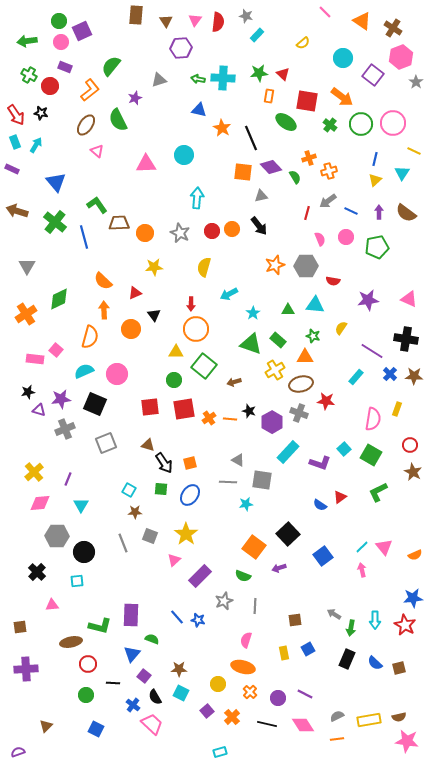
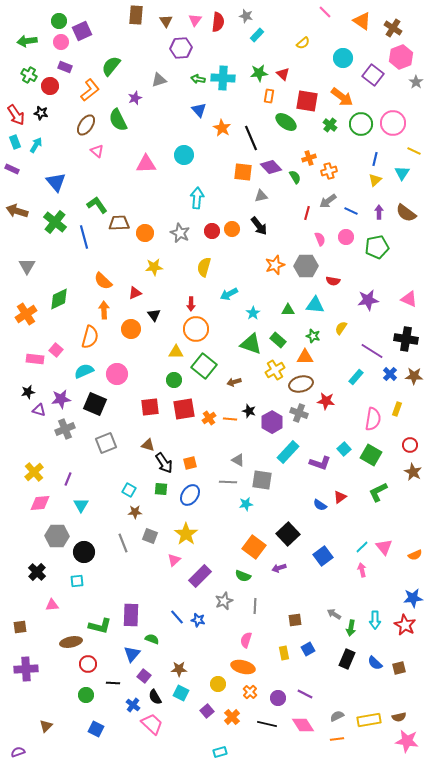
blue triangle at (199, 110): rotated 35 degrees clockwise
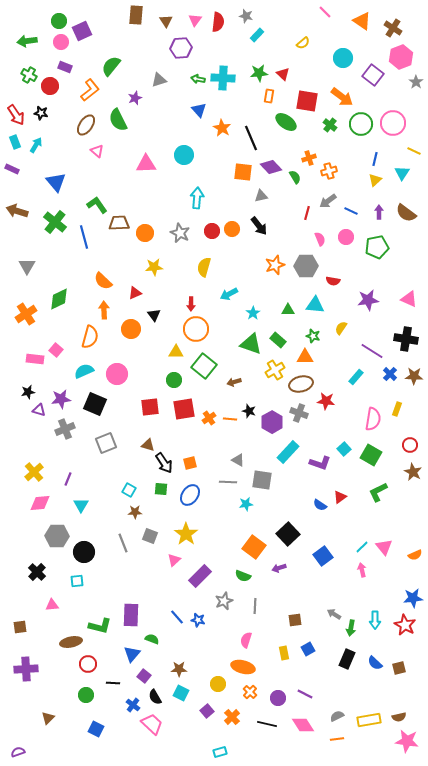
brown triangle at (46, 726): moved 2 px right, 8 px up
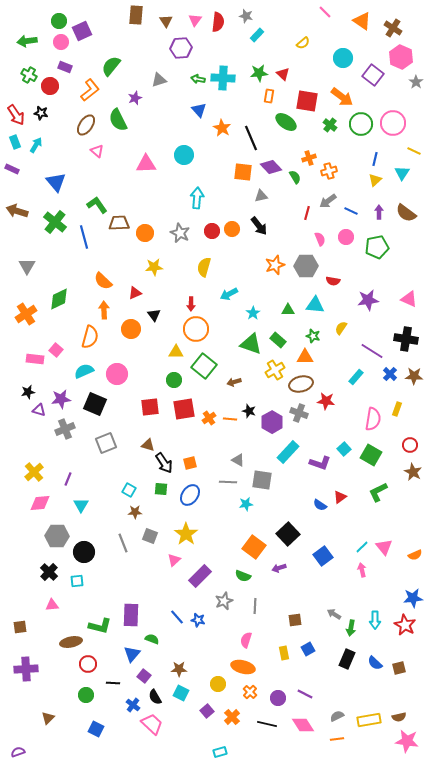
pink hexagon at (401, 57): rotated 15 degrees counterclockwise
black cross at (37, 572): moved 12 px right
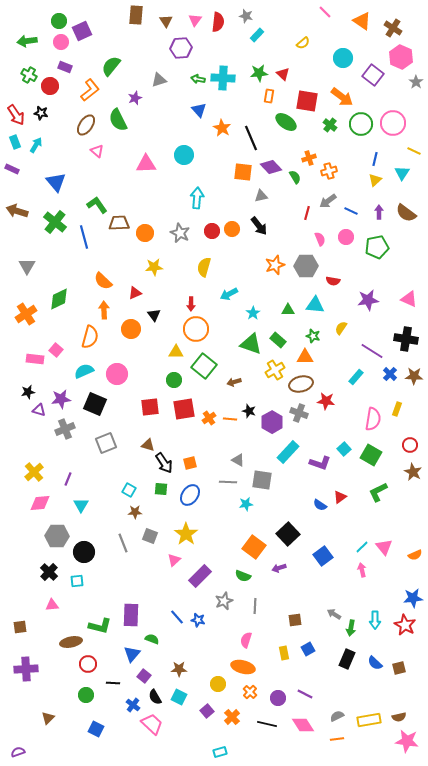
cyan square at (181, 693): moved 2 px left, 4 px down
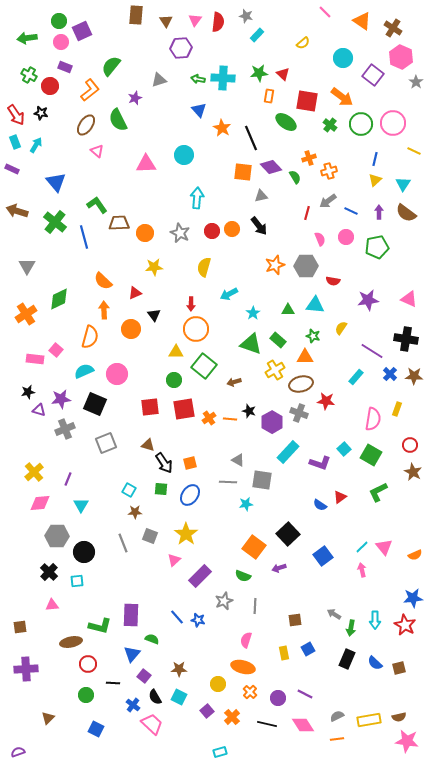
green arrow at (27, 41): moved 3 px up
cyan triangle at (402, 173): moved 1 px right, 11 px down
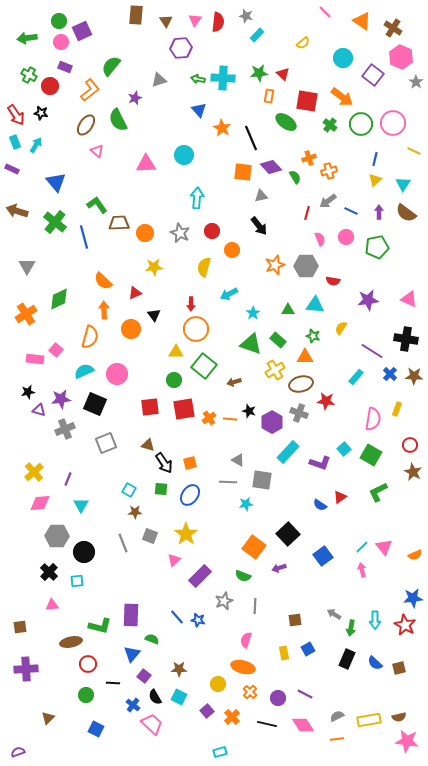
orange circle at (232, 229): moved 21 px down
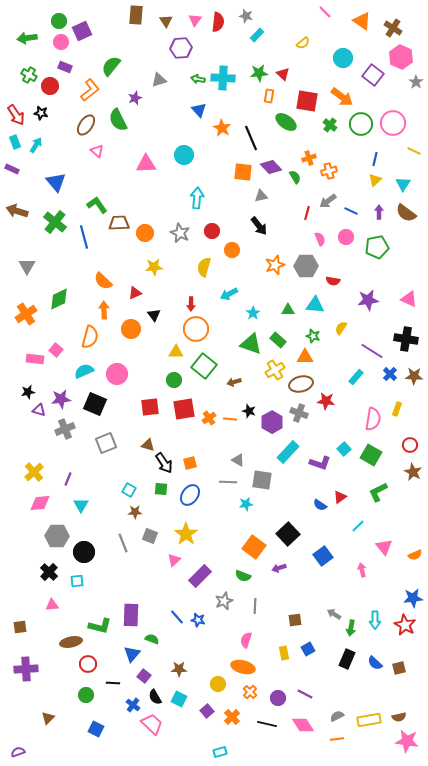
cyan line at (362, 547): moved 4 px left, 21 px up
cyan square at (179, 697): moved 2 px down
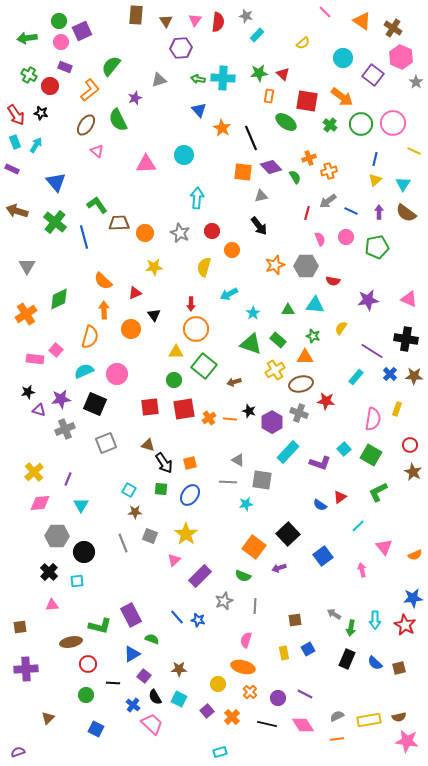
purple rectangle at (131, 615): rotated 30 degrees counterclockwise
blue triangle at (132, 654): rotated 18 degrees clockwise
